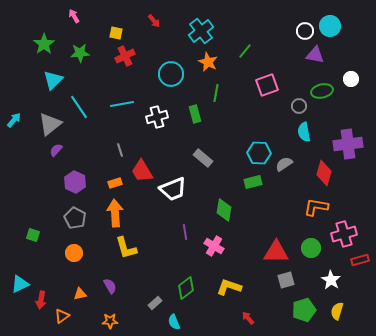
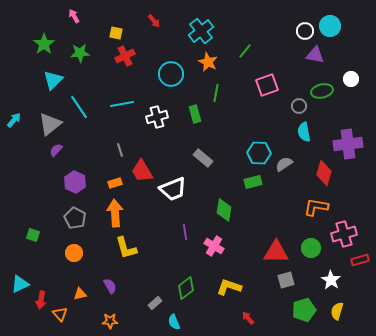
orange triangle at (62, 316): moved 2 px left, 2 px up; rotated 35 degrees counterclockwise
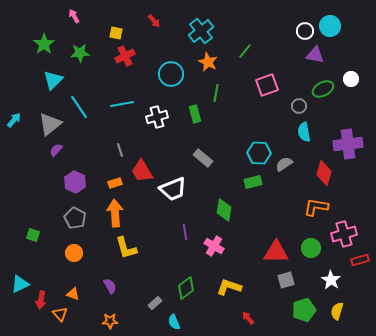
green ellipse at (322, 91): moved 1 px right, 2 px up; rotated 15 degrees counterclockwise
orange triangle at (80, 294): moved 7 px left; rotated 32 degrees clockwise
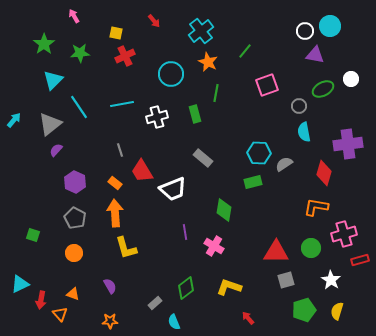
orange rectangle at (115, 183): rotated 56 degrees clockwise
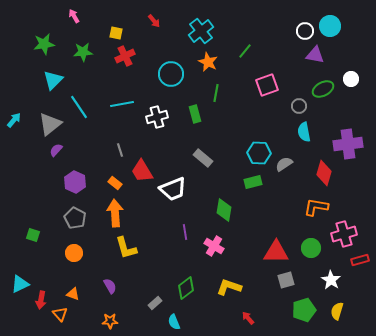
green star at (44, 44): rotated 25 degrees clockwise
green star at (80, 53): moved 3 px right, 1 px up
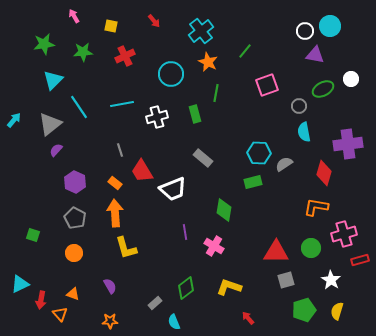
yellow square at (116, 33): moved 5 px left, 7 px up
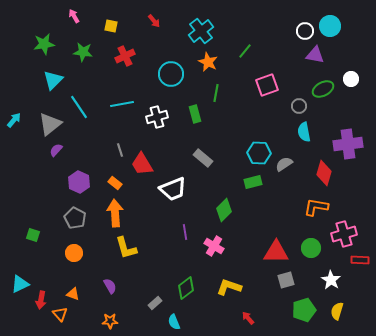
green star at (83, 52): rotated 12 degrees clockwise
red trapezoid at (142, 171): moved 7 px up
purple hexagon at (75, 182): moved 4 px right
green diamond at (224, 210): rotated 35 degrees clockwise
red rectangle at (360, 260): rotated 18 degrees clockwise
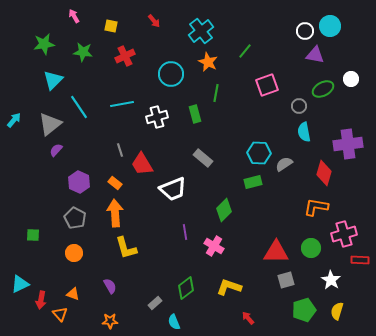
green square at (33, 235): rotated 16 degrees counterclockwise
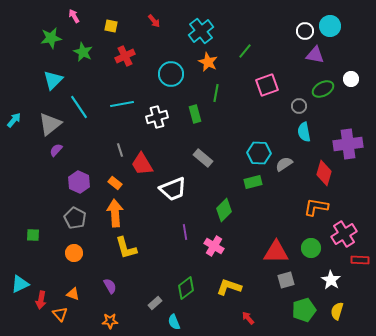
green star at (44, 44): moved 7 px right, 6 px up
green star at (83, 52): rotated 18 degrees clockwise
pink cross at (344, 234): rotated 15 degrees counterclockwise
